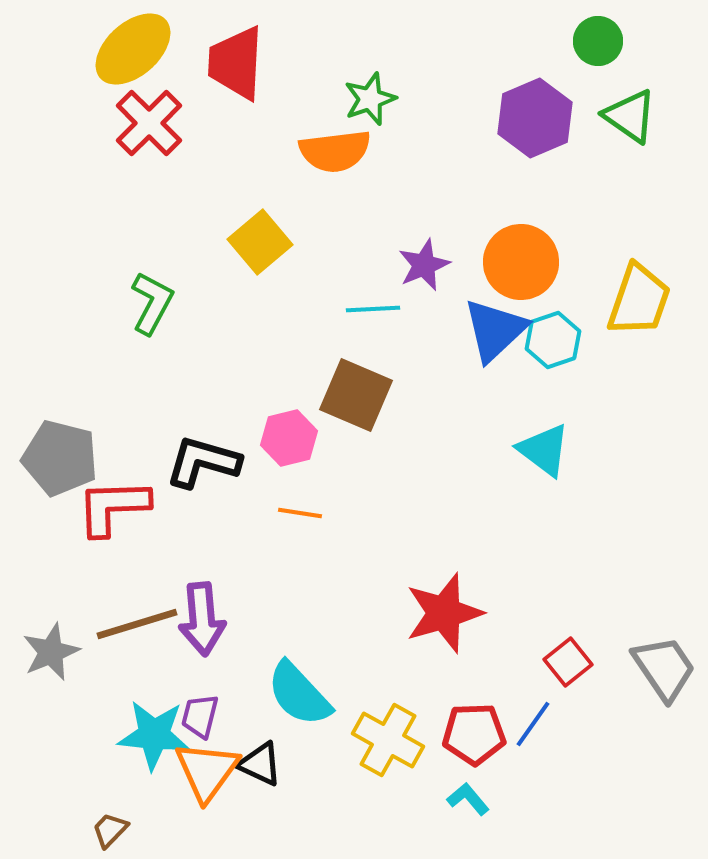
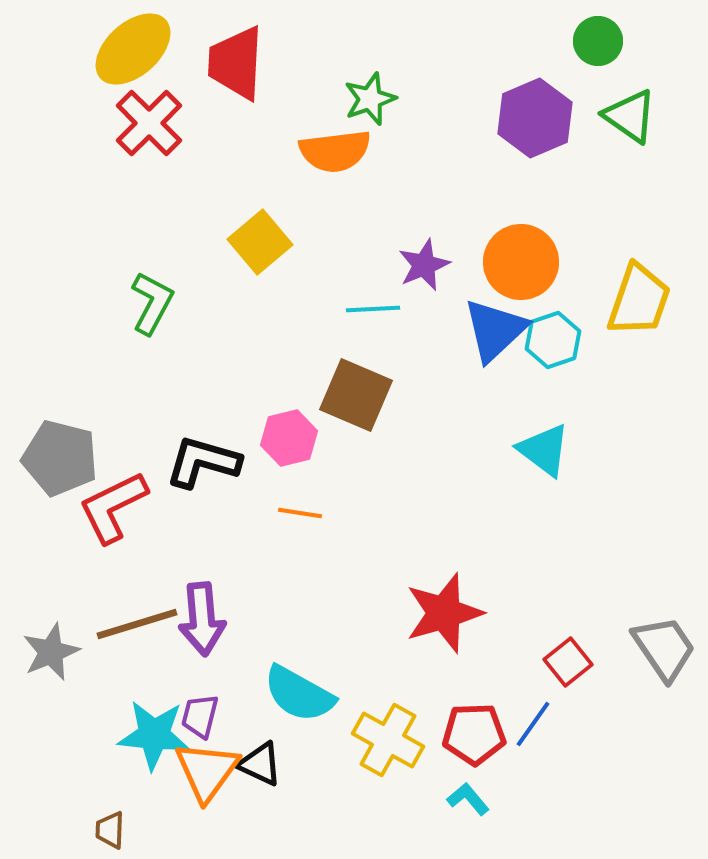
red L-shape: rotated 24 degrees counterclockwise
gray trapezoid: moved 20 px up
cyan semicircle: rotated 18 degrees counterclockwise
brown trapezoid: rotated 42 degrees counterclockwise
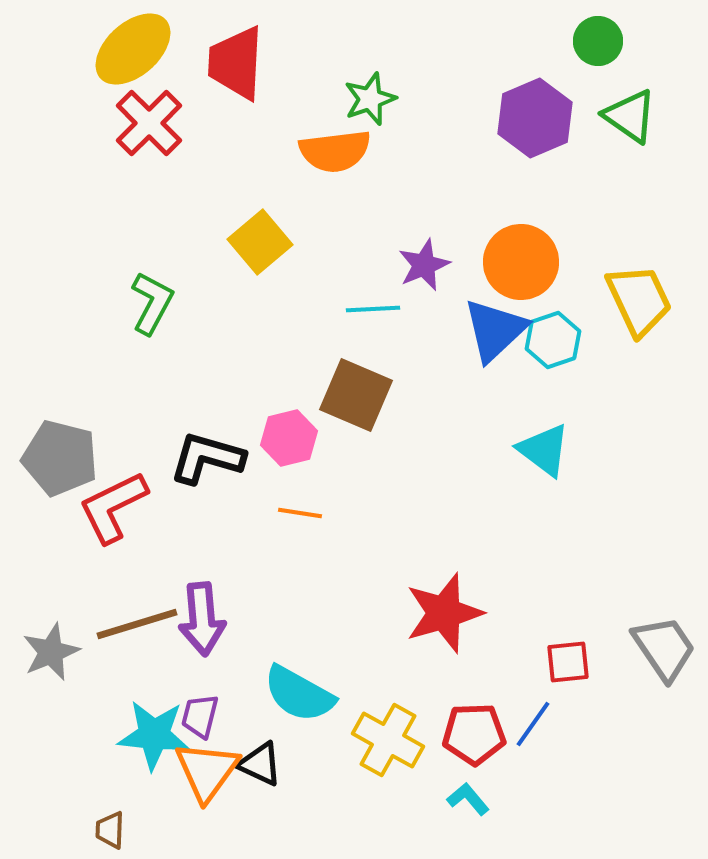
yellow trapezoid: rotated 44 degrees counterclockwise
black L-shape: moved 4 px right, 4 px up
red square: rotated 33 degrees clockwise
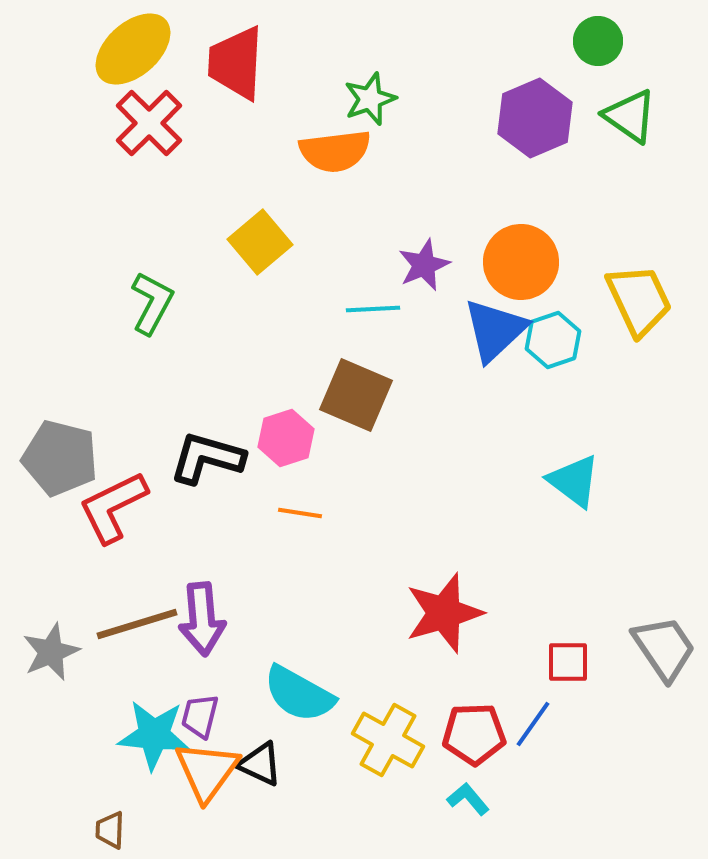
pink hexagon: moved 3 px left; rotated 4 degrees counterclockwise
cyan triangle: moved 30 px right, 31 px down
red square: rotated 6 degrees clockwise
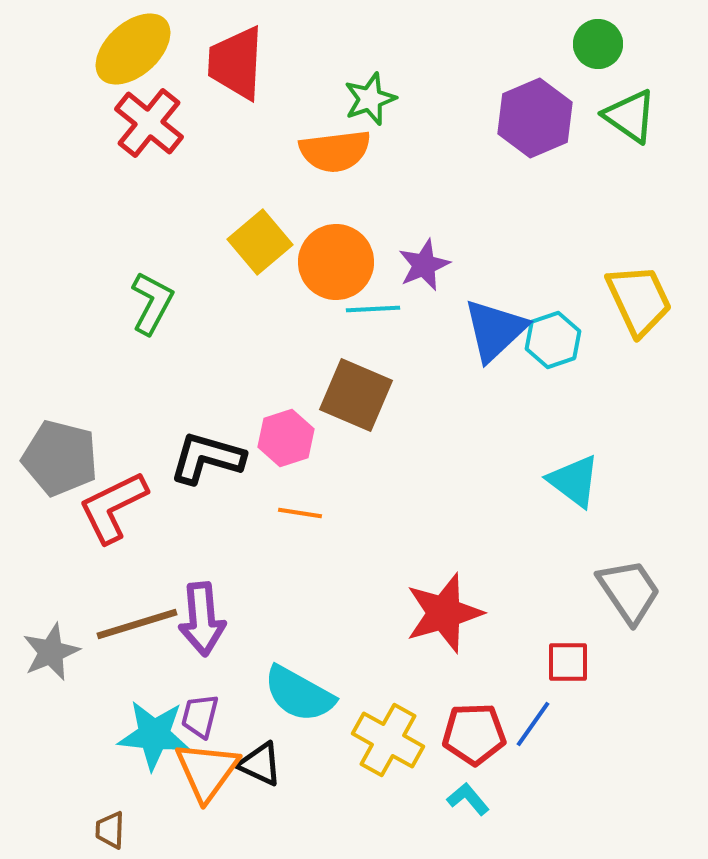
green circle: moved 3 px down
red cross: rotated 6 degrees counterclockwise
orange circle: moved 185 px left
gray trapezoid: moved 35 px left, 57 px up
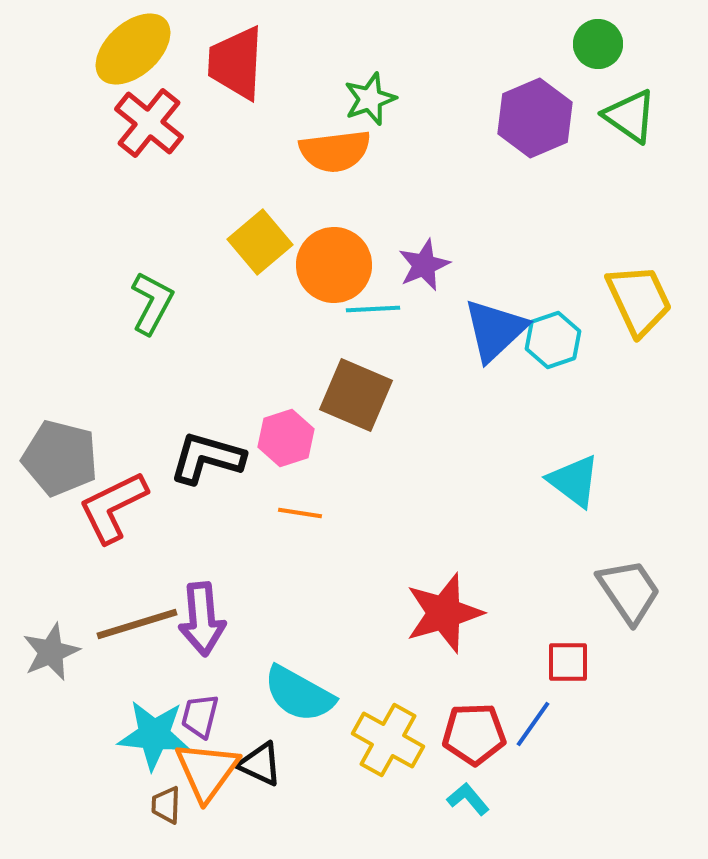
orange circle: moved 2 px left, 3 px down
brown trapezoid: moved 56 px right, 25 px up
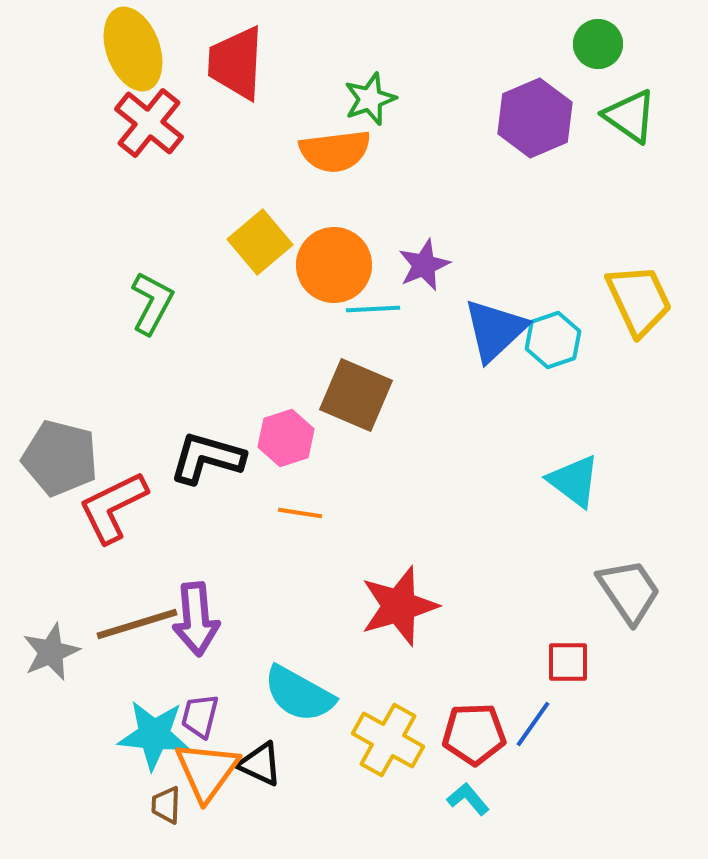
yellow ellipse: rotated 68 degrees counterclockwise
red star: moved 45 px left, 7 px up
purple arrow: moved 6 px left
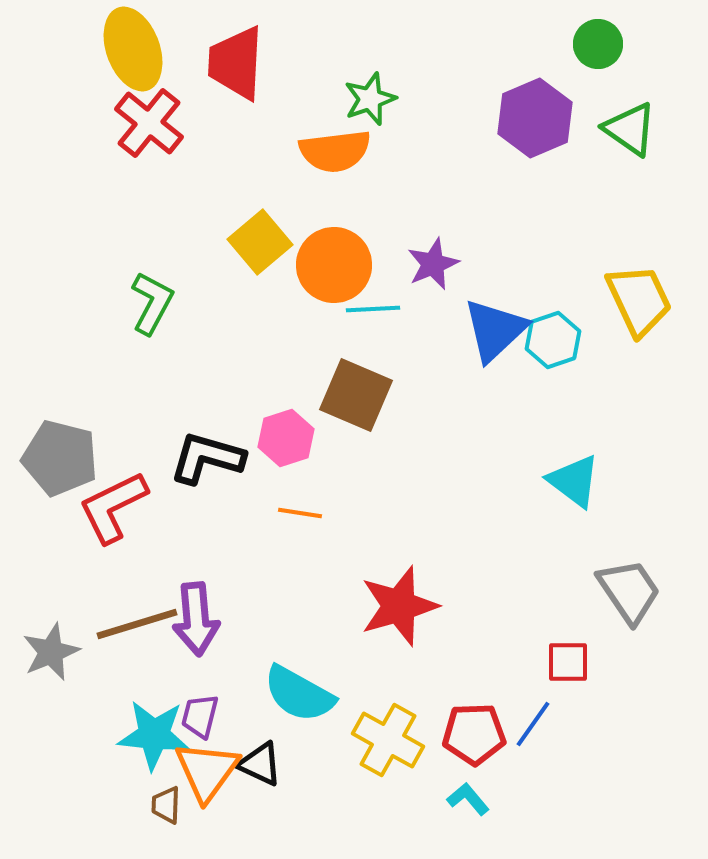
green triangle: moved 13 px down
purple star: moved 9 px right, 1 px up
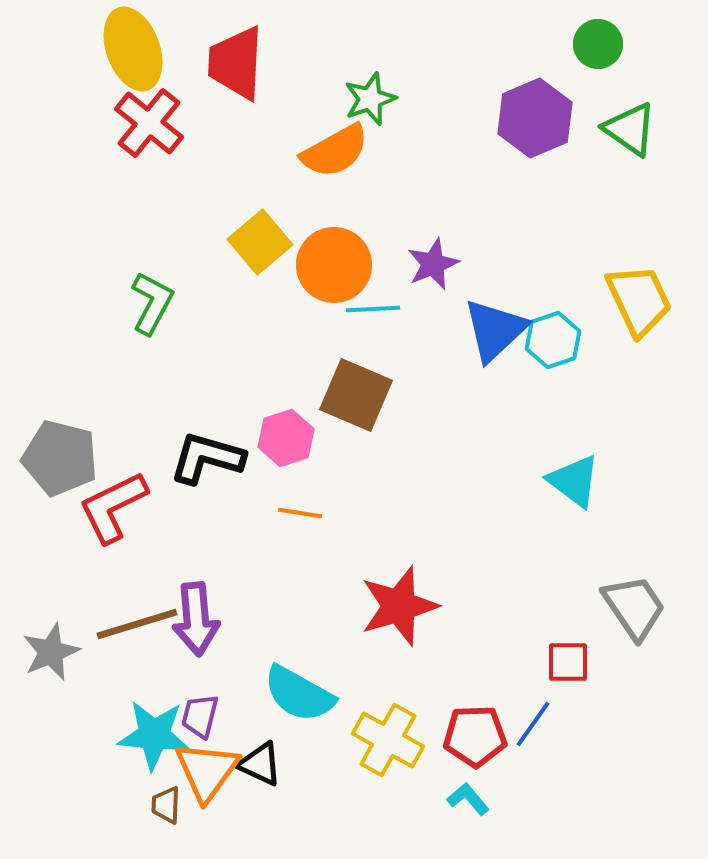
orange semicircle: rotated 22 degrees counterclockwise
gray trapezoid: moved 5 px right, 16 px down
red pentagon: moved 1 px right, 2 px down
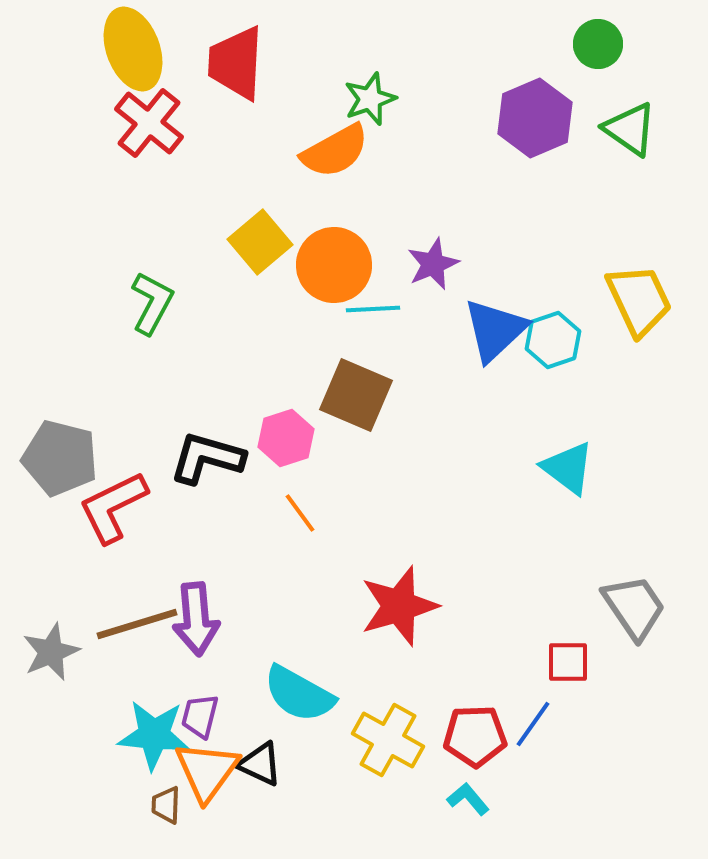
cyan triangle: moved 6 px left, 13 px up
orange line: rotated 45 degrees clockwise
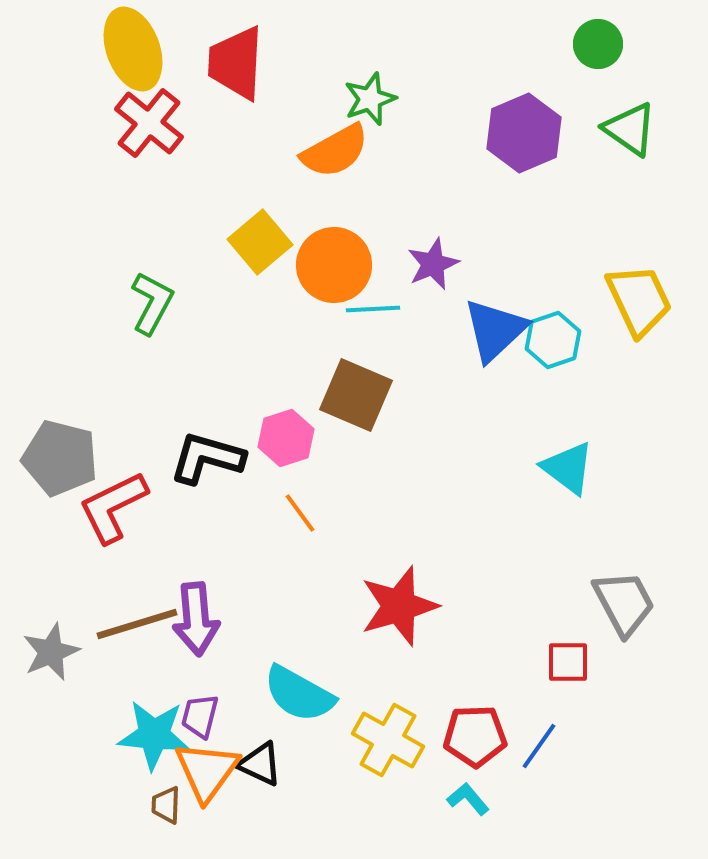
purple hexagon: moved 11 px left, 15 px down
gray trapezoid: moved 10 px left, 4 px up; rotated 6 degrees clockwise
blue line: moved 6 px right, 22 px down
